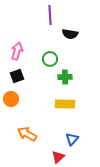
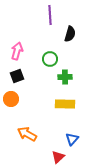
black semicircle: rotated 84 degrees counterclockwise
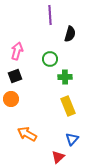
black square: moved 2 px left
yellow rectangle: moved 3 px right, 2 px down; rotated 66 degrees clockwise
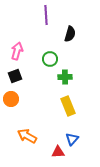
purple line: moved 4 px left
orange arrow: moved 2 px down
red triangle: moved 5 px up; rotated 40 degrees clockwise
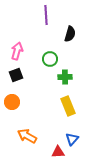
black square: moved 1 px right, 1 px up
orange circle: moved 1 px right, 3 px down
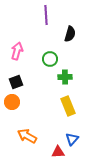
black square: moved 7 px down
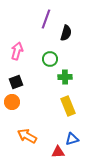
purple line: moved 4 px down; rotated 24 degrees clockwise
black semicircle: moved 4 px left, 1 px up
blue triangle: rotated 32 degrees clockwise
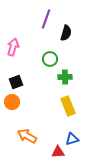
pink arrow: moved 4 px left, 4 px up
